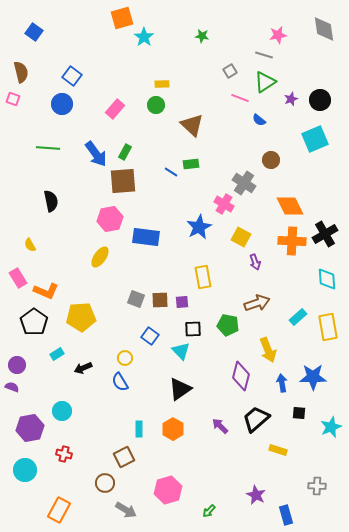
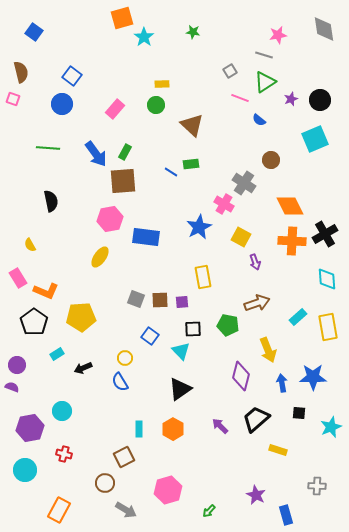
green star at (202, 36): moved 9 px left, 4 px up
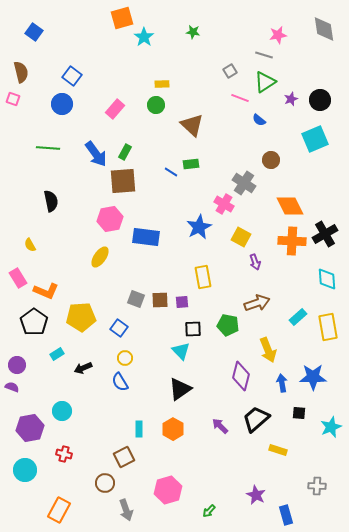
blue square at (150, 336): moved 31 px left, 8 px up
gray arrow at (126, 510): rotated 40 degrees clockwise
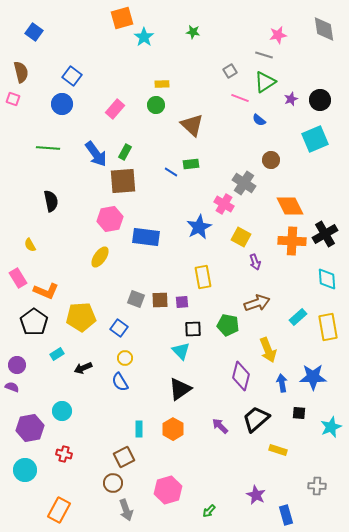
brown circle at (105, 483): moved 8 px right
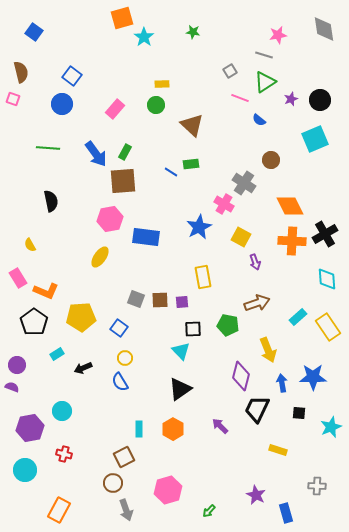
yellow rectangle at (328, 327): rotated 24 degrees counterclockwise
black trapezoid at (256, 419): moved 1 px right, 10 px up; rotated 24 degrees counterclockwise
blue rectangle at (286, 515): moved 2 px up
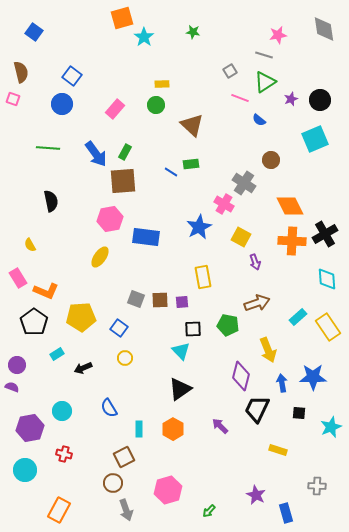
blue semicircle at (120, 382): moved 11 px left, 26 px down
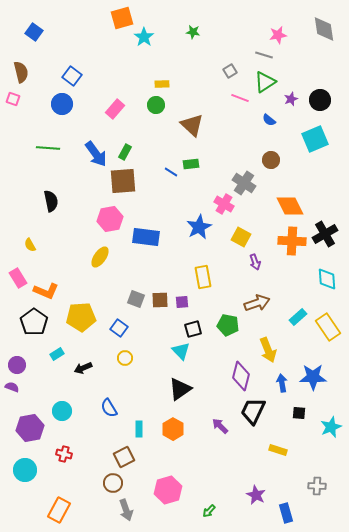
blue semicircle at (259, 120): moved 10 px right
black square at (193, 329): rotated 12 degrees counterclockwise
black trapezoid at (257, 409): moved 4 px left, 2 px down
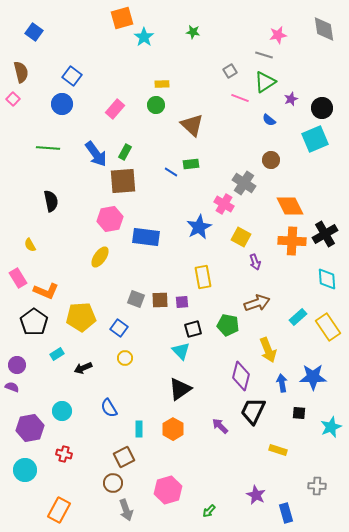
pink square at (13, 99): rotated 24 degrees clockwise
black circle at (320, 100): moved 2 px right, 8 px down
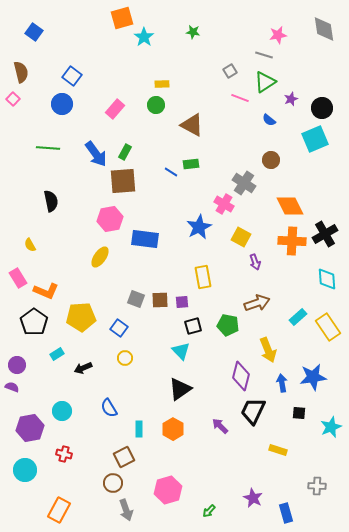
brown triangle at (192, 125): rotated 15 degrees counterclockwise
blue rectangle at (146, 237): moved 1 px left, 2 px down
black square at (193, 329): moved 3 px up
blue star at (313, 377): rotated 8 degrees counterclockwise
purple star at (256, 495): moved 3 px left, 3 px down
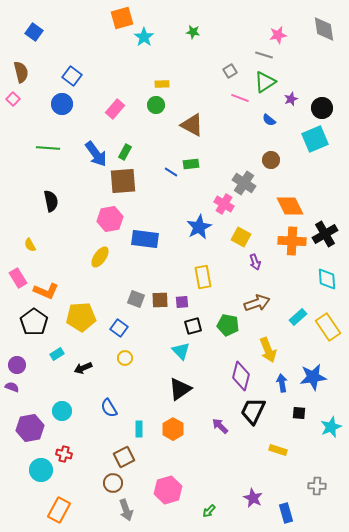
cyan circle at (25, 470): moved 16 px right
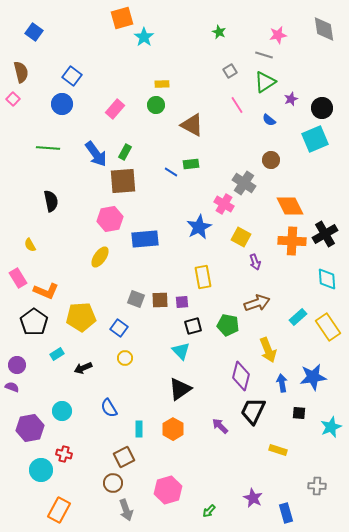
green star at (193, 32): moved 26 px right; rotated 16 degrees clockwise
pink line at (240, 98): moved 3 px left, 7 px down; rotated 36 degrees clockwise
blue rectangle at (145, 239): rotated 12 degrees counterclockwise
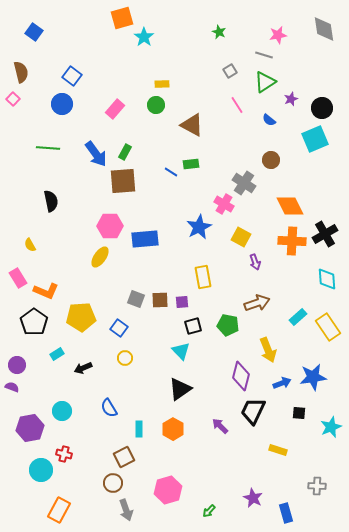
pink hexagon at (110, 219): moved 7 px down; rotated 10 degrees clockwise
blue arrow at (282, 383): rotated 78 degrees clockwise
